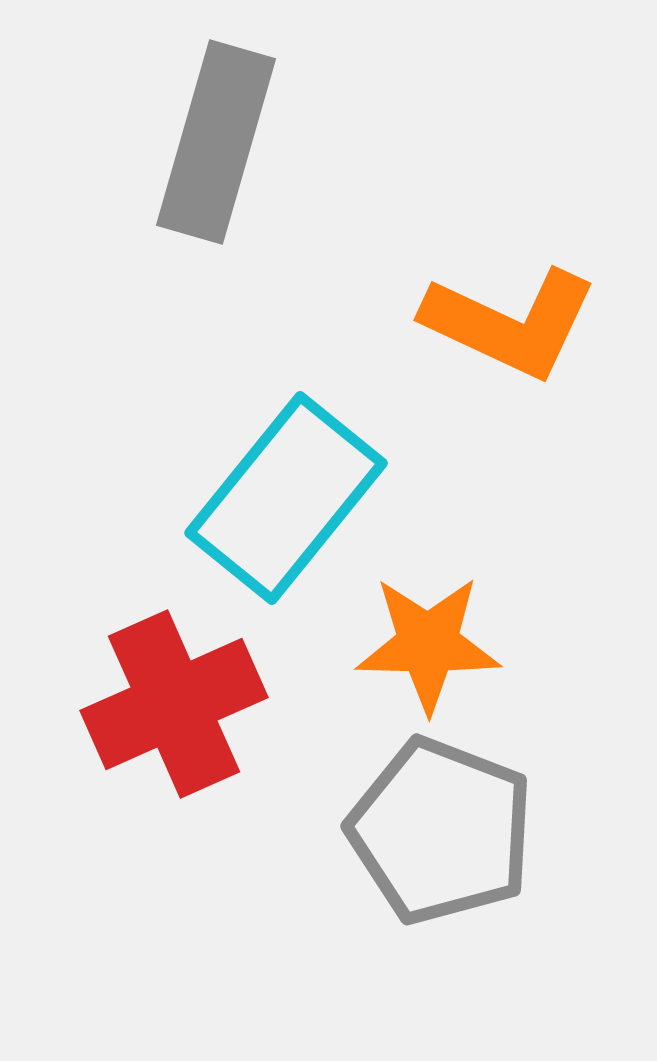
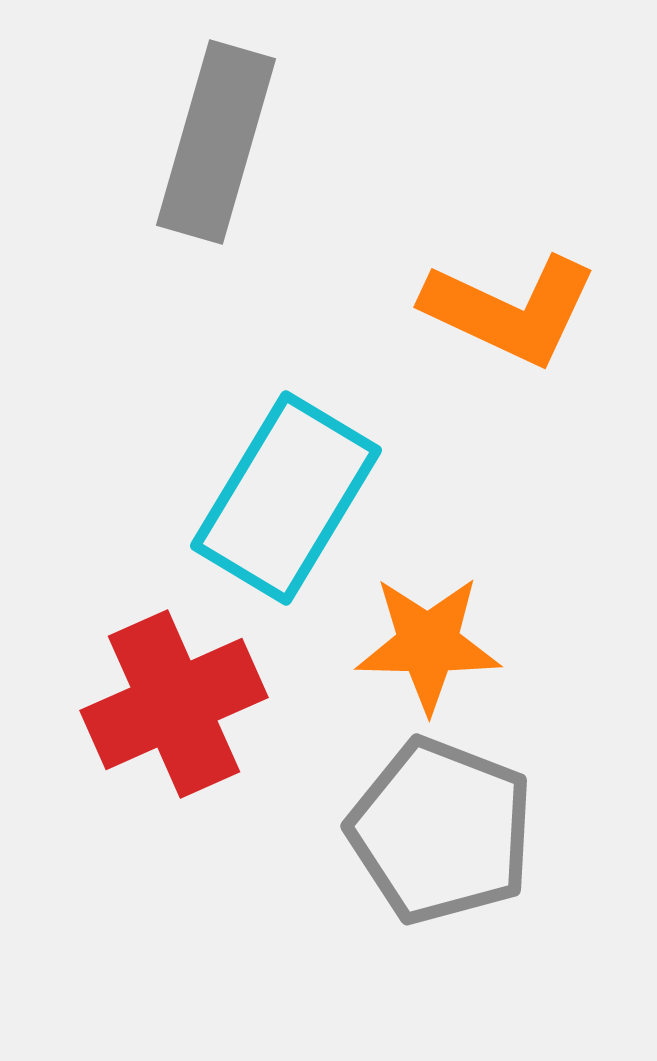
orange L-shape: moved 13 px up
cyan rectangle: rotated 8 degrees counterclockwise
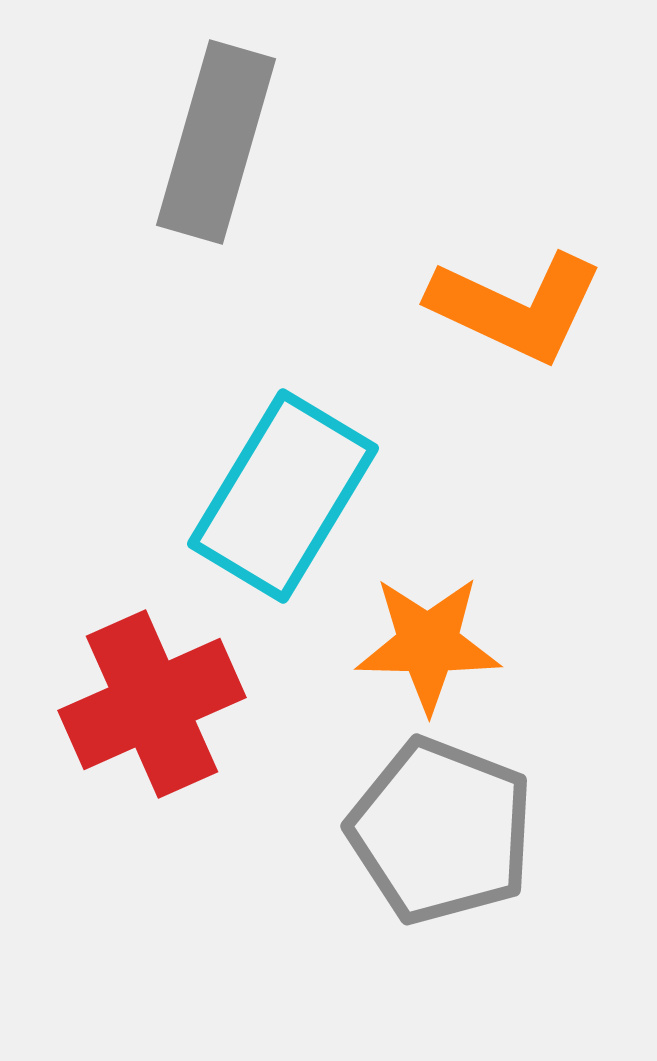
orange L-shape: moved 6 px right, 3 px up
cyan rectangle: moved 3 px left, 2 px up
red cross: moved 22 px left
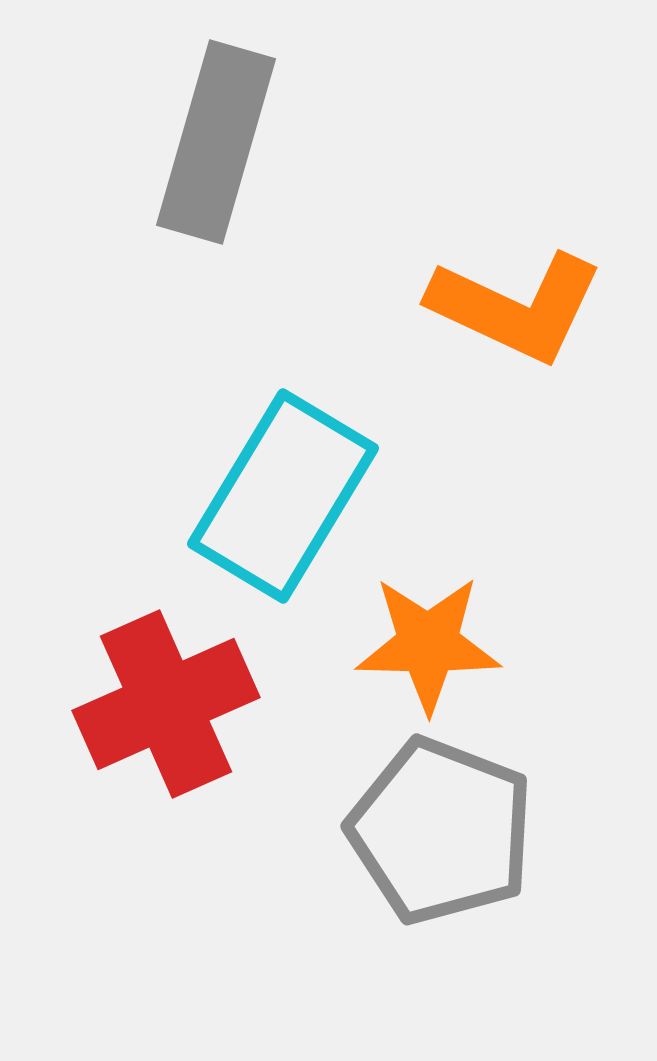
red cross: moved 14 px right
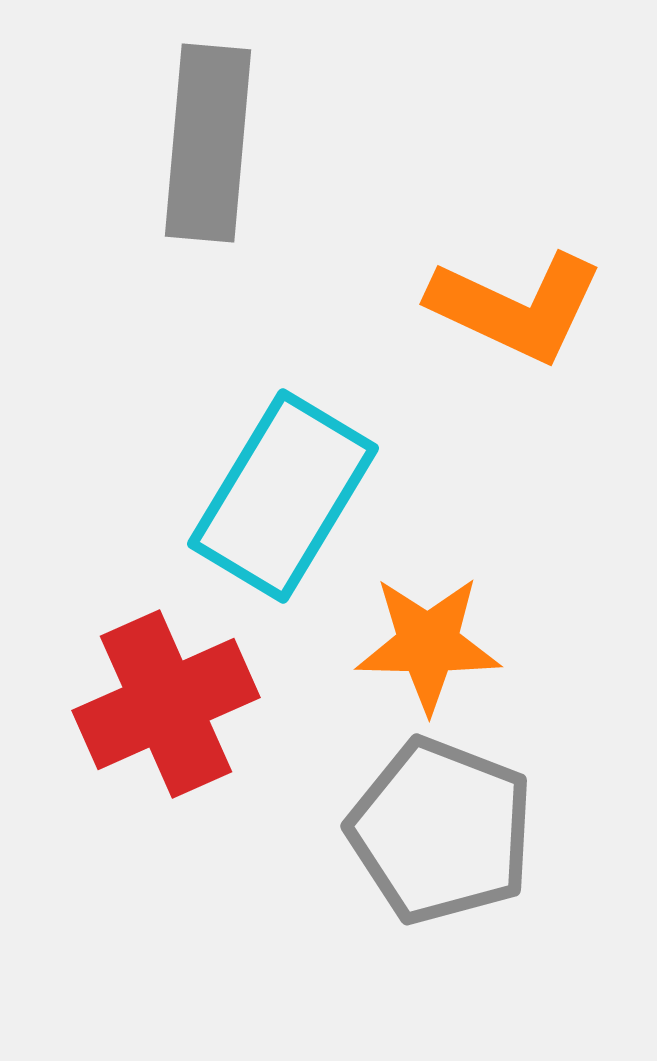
gray rectangle: moved 8 px left, 1 px down; rotated 11 degrees counterclockwise
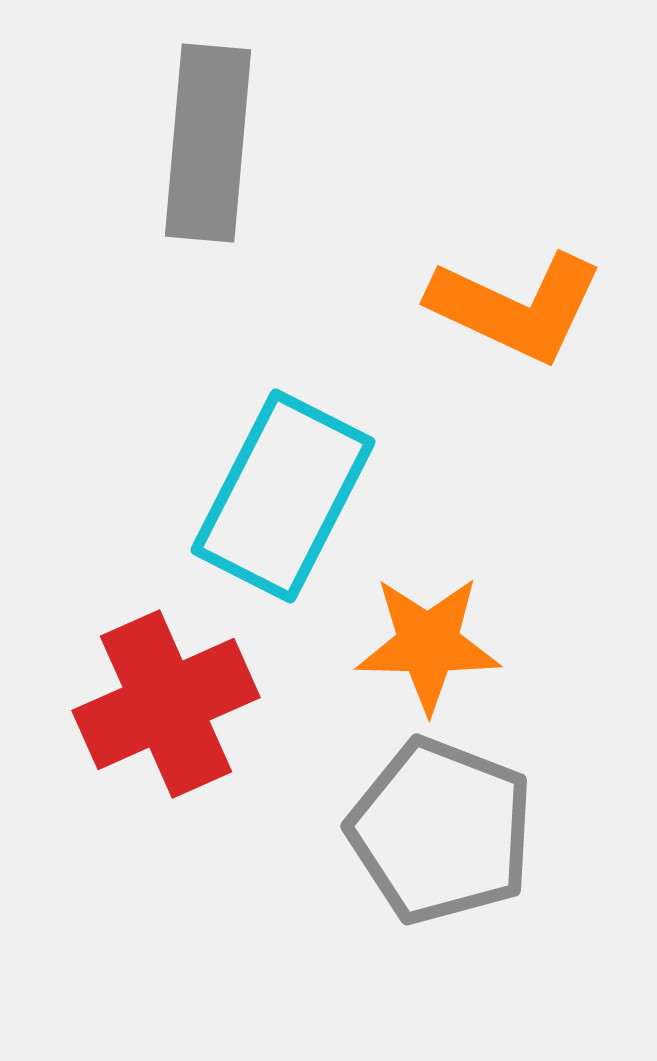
cyan rectangle: rotated 4 degrees counterclockwise
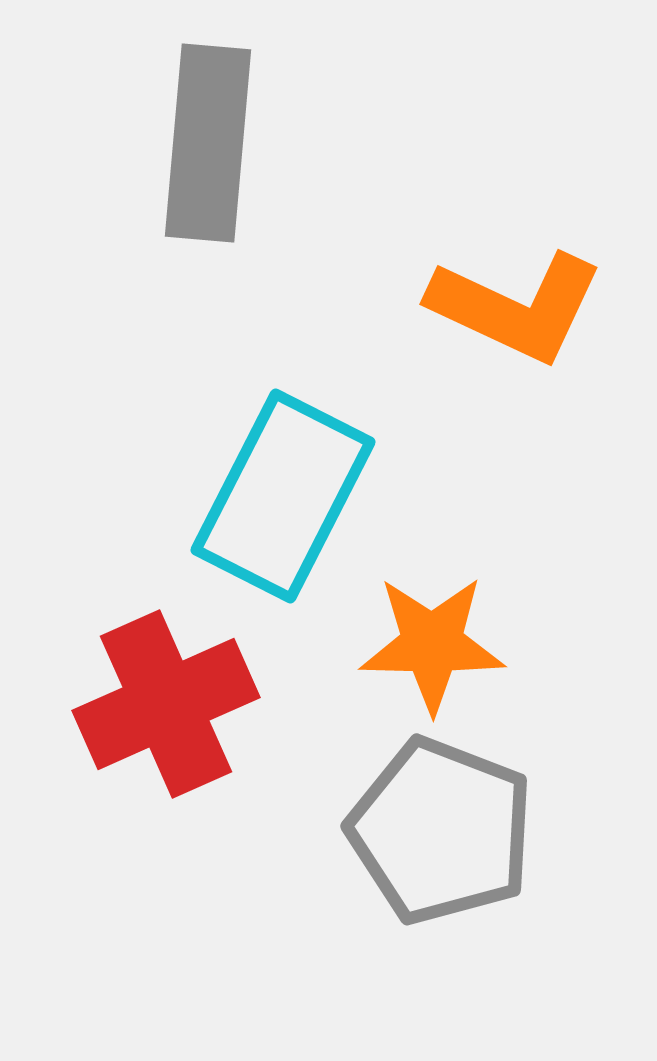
orange star: moved 4 px right
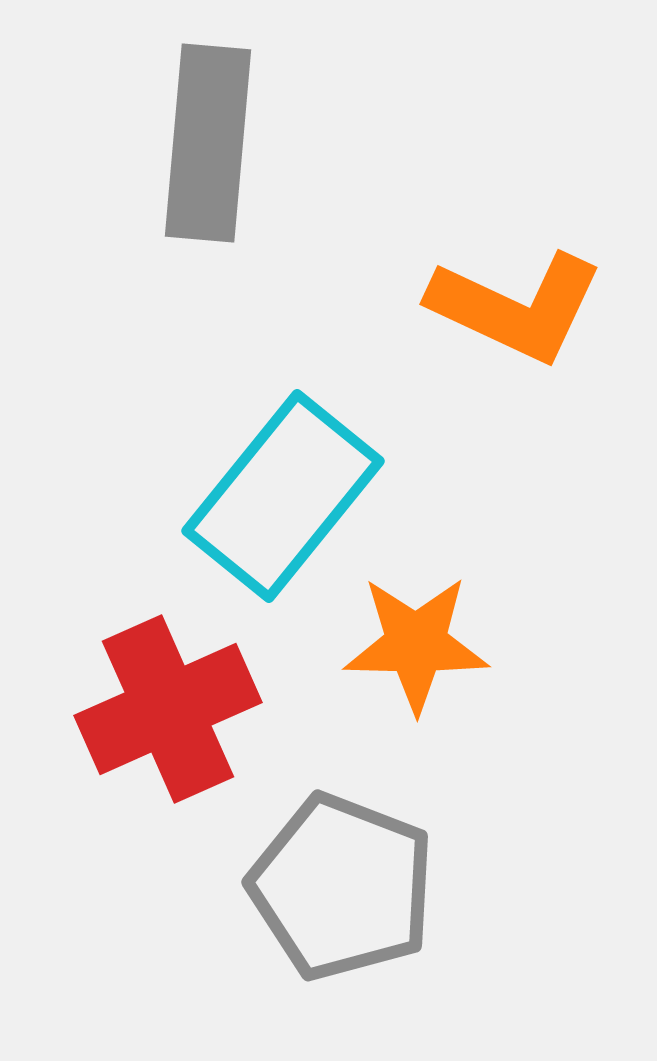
cyan rectangle: rotated 12 degrees clockwise
orange star: moved 16 px left
red cross: moved 2 px right, 5 px down
gray pentagon: moved 99 px left, 56 px down
